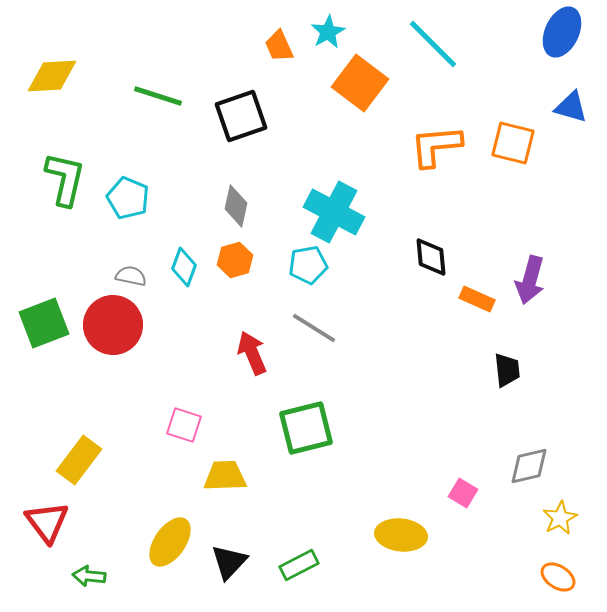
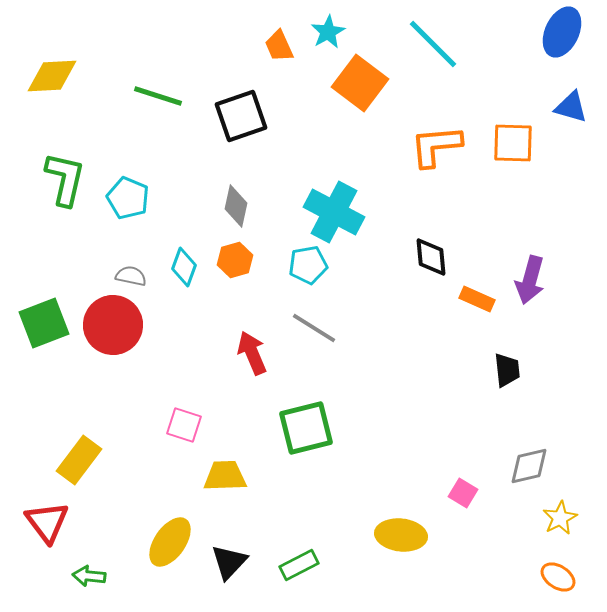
orange square at (513, 143): rotated 12 degrees counterclockwise
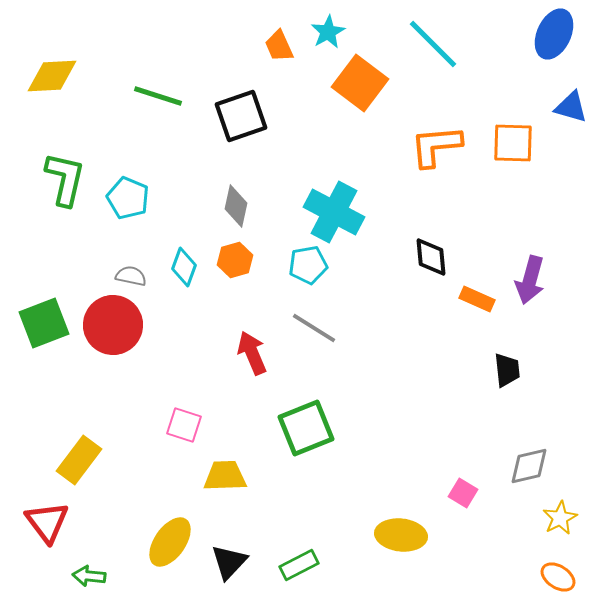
blue ellipse at (562, 32): moved 8 px left, 2 px down
green square at (306, 428): rotated 8 degrees counterclockwise
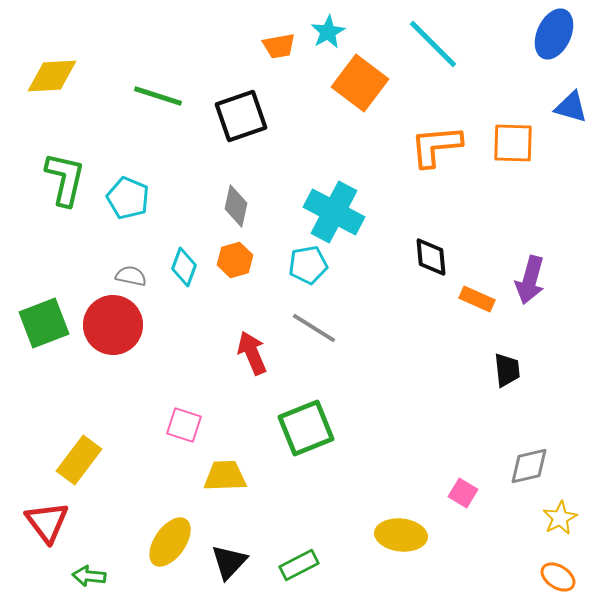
orange trapezoid at (279, 46): rotated 76 degrees counterclockwise
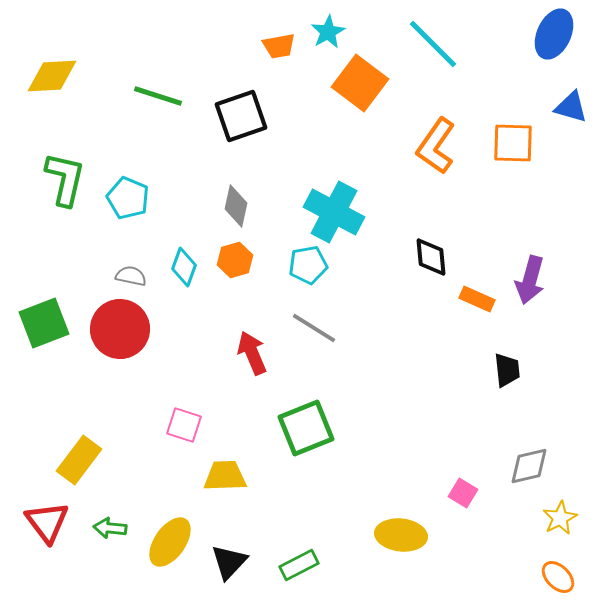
orange L-shape at (436, 146): rotated 50 degrees counterclockwise
red circle at (113, 325): moved 7 px right, 4 px down
green arrow at (89, 576): moved 21 px right, 48 px up
orange ellipse at (558, 577): rotated 12 degrees clockwise
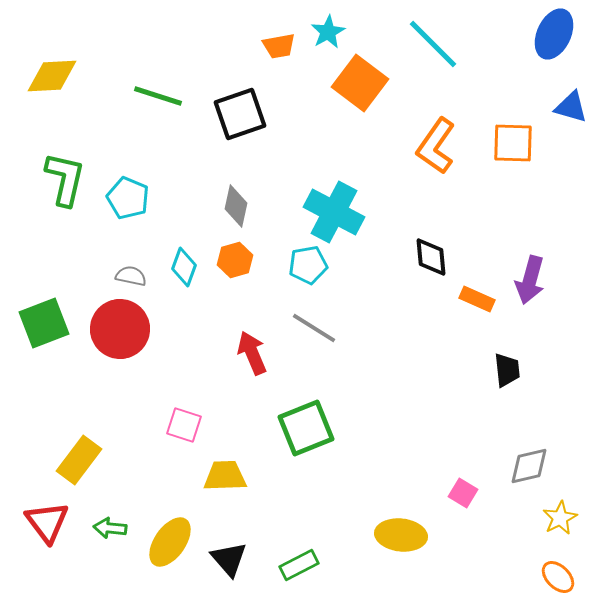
black square at (241, 116): moved 1 px left, 2 px up
black triangle at (229, 562): moved 3 px up; rotated 24 degrees counterclockwise
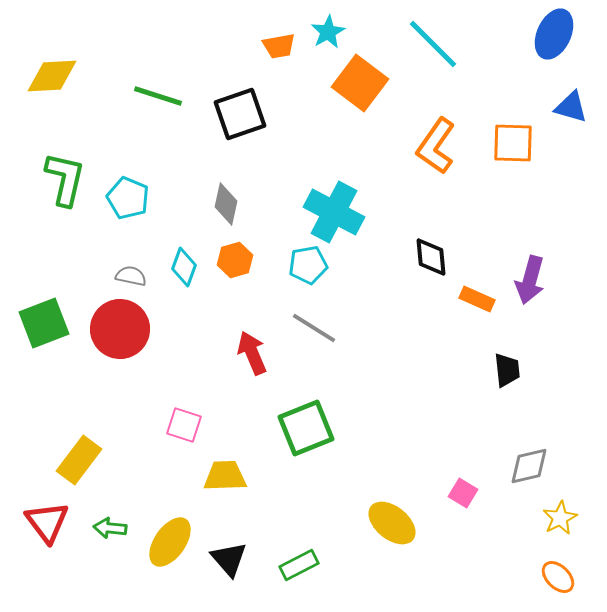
gray diamond at (236, 206): moved 10 px left, 2 px up
yellow ellipse at (401, 535): moved 9 px left, 12 px up; rotated 33 degrees clockwise
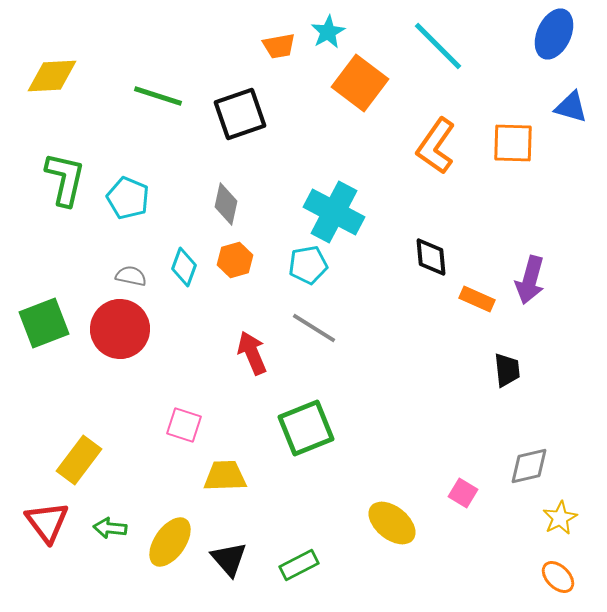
cyan line at (433, 44): moved 5 px right, 2 px down
